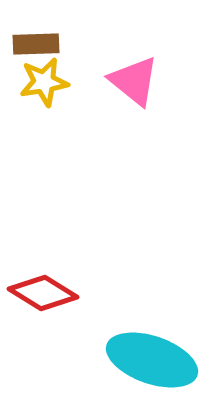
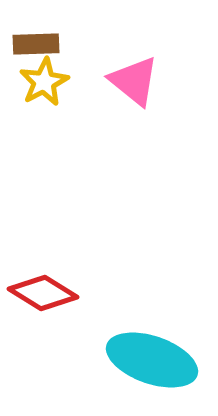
yellow star: rotated 18 degrees counterclockwise
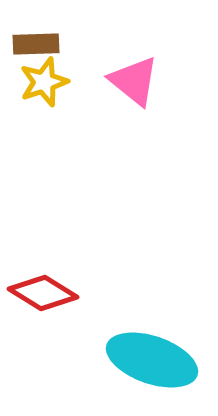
yellow star: rotated 9 degrees clockwise
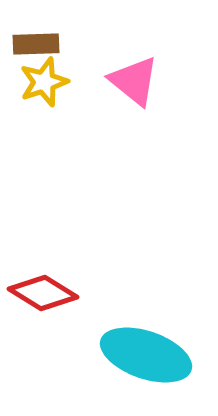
cyan ellipse: moved 6 px left, 5 px up
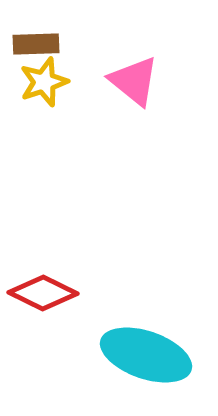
red diamond: rotated 6 degrees counterclockwise
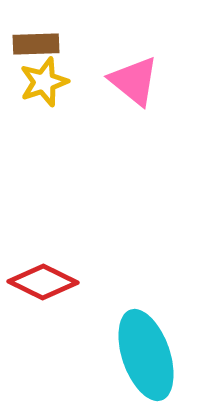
red diamond: moved 11 px up
cyan ellipse: rotated 52 degrees clockwise
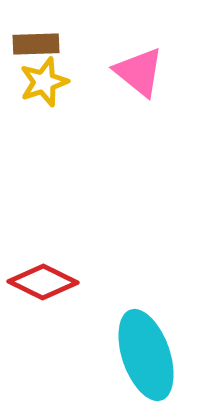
pink triangle: moved 5 px right, 9 px up
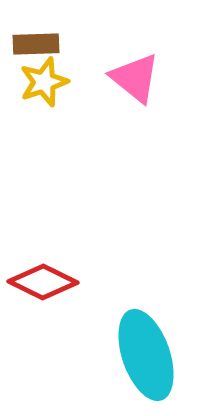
pink triangle: moved 4 px left, 6 px down
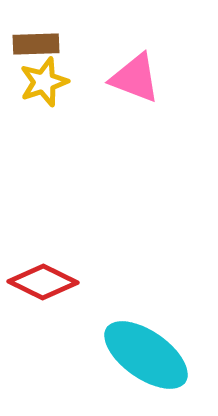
pink triangle: rotated 18 degrees counterclockwise
cyan ellipse: rotated 36 degrees counterclockwise
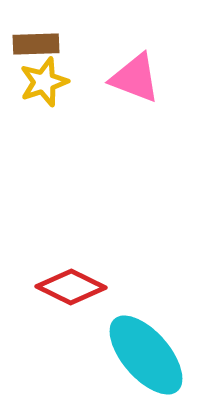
red diamond: moved 28 px right, 5 px down
cyan ellipse: rotated 14 degrees clockwise
